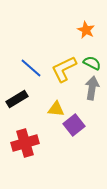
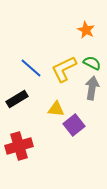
red cross: moved 6 px left, 3 px down
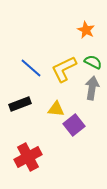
green semicircle: moved 1 px right, 1 px up
black rectangle: moved 3 px right, 5 px down; rotated 10 degrees clockwise
red cross: moved 9 px right, 11 px down; rotated 12 degrees counterclockwise
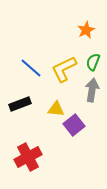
orange star: rotated 18 degrees clockwise
green semicircle: rotated 96 degrees counterclockwise
gray arrow: moved 2 px down
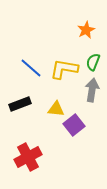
yellow L-shape: rotated 36 degrees clockwise
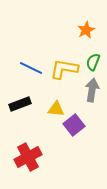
blue line: rotated 15 degrees counterclockwise
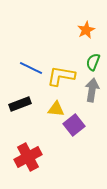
yellow L-shape: moved 3 px left, 7 px down
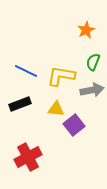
blue line: moved 5 px left, 3 px down
gray arrow: rotated 70 degrees clockwise
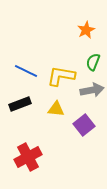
purple square: moved 10 px right
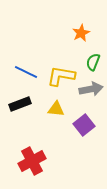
orange star: moved 5 px left, 3 px down
blue line: moved 1 px down
gray arrow: moved 1 px left, 1 px up
red cross: moved 4 px right, 4 px down
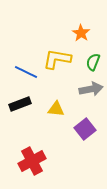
orange star: rotated 12 degrees counterclockwise
yellow L-shape: moved 4 px left, 17 px up
purple square: moved 1 px right, 4 px down
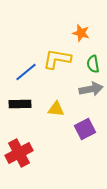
orange star: rotated 18 degrees counterclockwise
green semicircle: moved 2 px down; rotated 30 degrees counterclockwise
blue line: rotated 65 degrees counterclockwise
black rectangle: rotated 20 degrees clockwise
purple square: rotated 10 degrees clockwise
red cross: moved 13 px left, 8 px up
